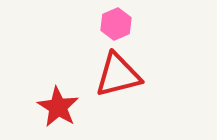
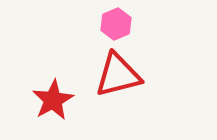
red star: moved 5 px left, 7 px up; rotated 12 degrees clockwise
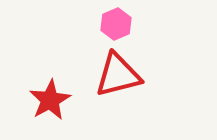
red star: moved 3 px left
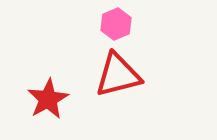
red star: moved 2 px left, 1 px up
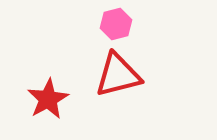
pink hexagon: rotated 8 degrees clockwise
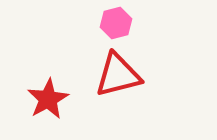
pink hexagon: moved 1 px up
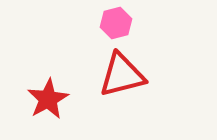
red triangle: moved 4 px right
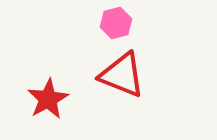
red triangle: rotated 36 degrees clockwise
